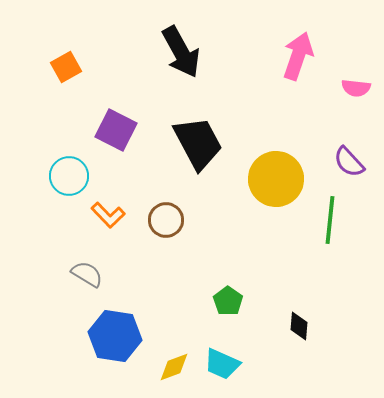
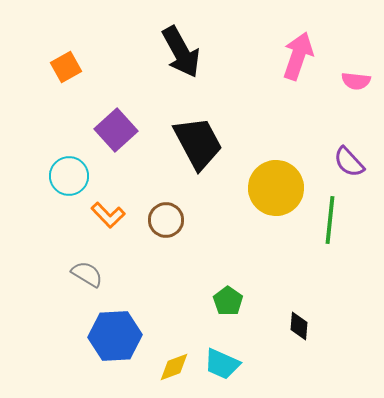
pink semicircle: moved 7 px up
purple square: rotated 21 degrees clockwise
yellow circle: moved 9 px down
blue hexagon: rotated 12 degrees counterclockwise
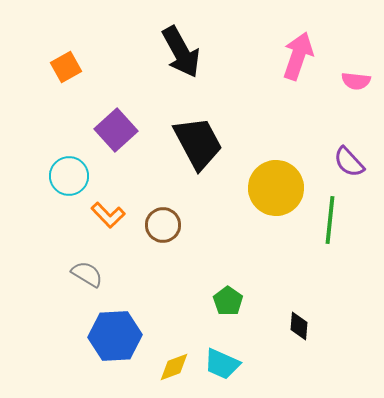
brown circle: moved 3 px left, 5 px down
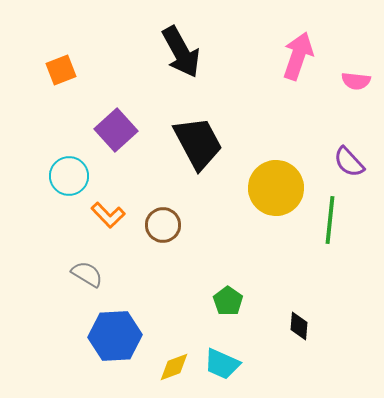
orange square: moved 5 px left, 3 px down; rotated 8 degrees clockwise
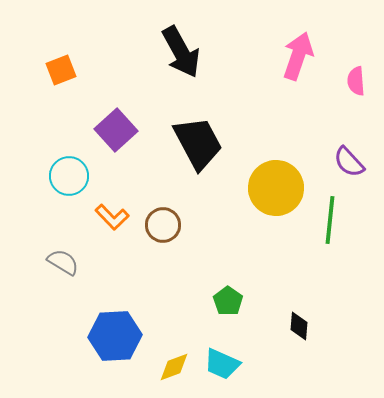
pink semicircle: rotated 80 degrees clockwise
orange L-shape: moved 4 px right, 2 px down
gray semicircle: moved 24 px left, 12 px up
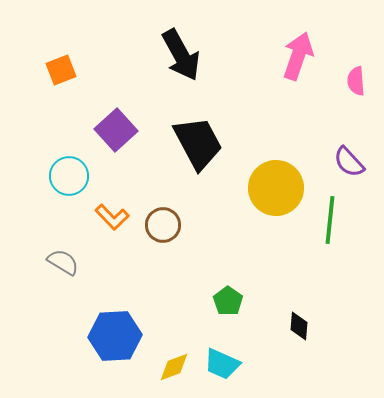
black arrow: moved 3 px down
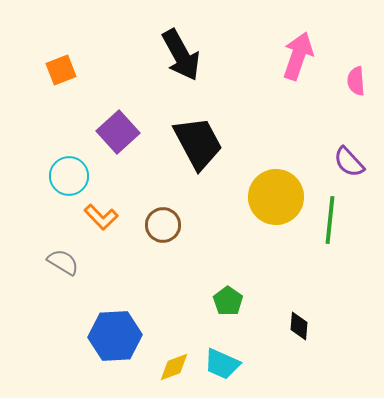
purple square: moved 2 px right, 2 px down
yellow circle: moved 9 px down
orange L-shape: moved 11 px left
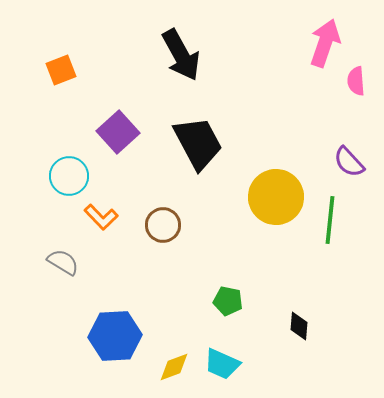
pink arrow: moved 27 px right, 13 px up
green pentagon: rotated 24 degrees counterclockwise
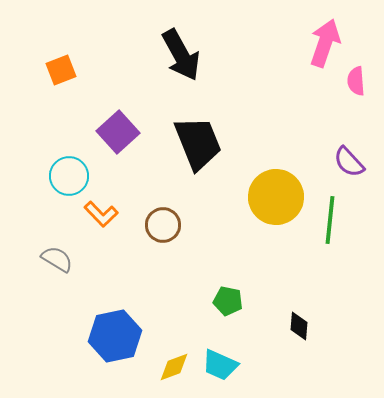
black trapezoid: rotated 6 degrees clockwise
orange L-shape: moved 3 px up
gray semicircle: moved 6 px left, 3 px up
blue hexagon: rotated 9 degrees counterclockwise
cyan trapezoid: moved 2 px left, 1 px down
